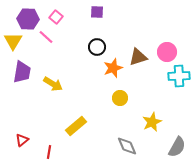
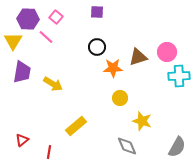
orange star: rotated 18 degrees clockwise
yellow star: moved 10 px left, 1 px up; rotated 30 degrees counterclockwise
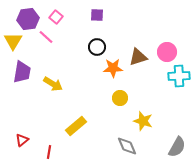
purple square: moved 3 px down
purple hexagon: rotated 10 degrees counterclockwise
yellow star: moved 1 px right
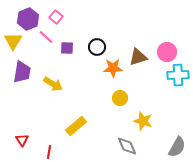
purple square: moved 30 px left, 33 px down
purple hexagon: rotated 15 degrees counterclockwise
cyan cross: moved 1 px left, 1 px up
red triangle: rotated 24 degrees counterclockwise
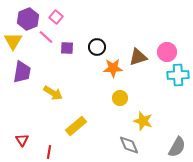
yellow arrow: moved 9 px down
gray diamond: moved 2 px right, 1 px up
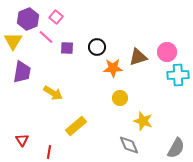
gray semicircle: moved 1 px left, 1 px down
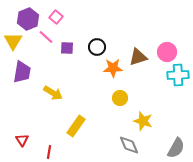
yellow rectangle: rotated 15 degrees counterclockwise
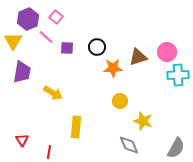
yellow circle: moved 3 px down
yellow rectangle: moved 1 px down; rotated 30 degrees counterclockwise
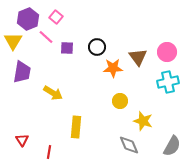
brown triangle: rotated 48 degrees counterclockwise
cyan cross: moved 10 px left, 7 px down; rotated 10 degrees counterclockwise
gray semicircle: moved 4 px left, 2 px up
